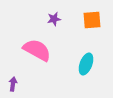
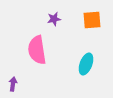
pink semicircle: rotated 128 degrees counterclockwise
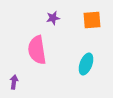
purple star: moved 1 px left, 1 px up
purple arrow: moved 1 px right, 2 px up
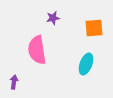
orange square: moved 2 px right, 8 px down
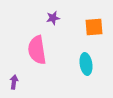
orange square: moved 1 px up
cyan ellipse: rotated 30 degrees counterclockwise
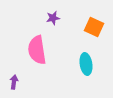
orange square: rotated 30 degrees clockwise
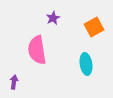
purple star: rotated 16 degrees counterclockwise
orange square: rotated 36 degrees clockwise
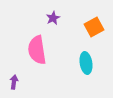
cyan ellipse: moved 1 px up
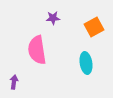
purple star: rotated 24 degrees clockwise
